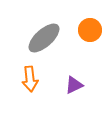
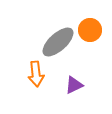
gray ellipse: moved 14 px right, 4 px down
orange arrow: moved 6 px right, 5 px up
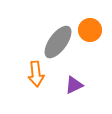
gray ellipse: rotated 12 degrees counterclockwise
